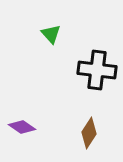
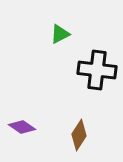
green triangle: moved 9 px right; rotated 45 degrees clockwise
brown diamond: moved 10 px left, 2 px down
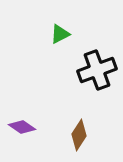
black cross: rotated 27 degrees counterclockwise
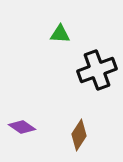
green triangle: rotated 30 degrees clockwise
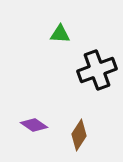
purple diamond: moved 12 px right, 2 px up
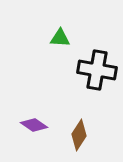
green triangle: moved 4 px down
black cross: rotated 30 degrees clockwise
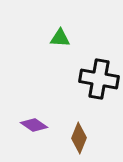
black cross: moved 2 px right, 9 px down
brown diamond: moved 3 px down; rotated 12 degrees counterclockwise
